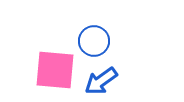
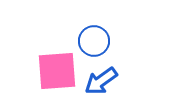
pink square: moved 2 px right, 1 px down; rotated 9 degrees counterclockwise
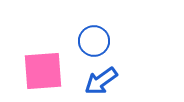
pink square: moved 14 px left
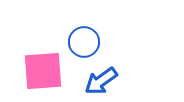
blue circle: moved 10 px left, 1 px down
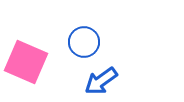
pink square: moved 17 px left, 9 px up; rotated 27 degrees clockwise
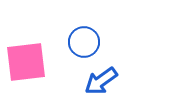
pink square: rotated 30 degrees counterclockwise
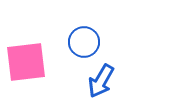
blue arrow: rotated 24 degrees counterclockwise
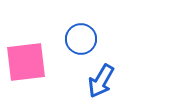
blue circle: moved 3 px left, 3 px up
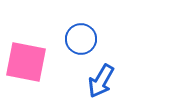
pink square: rotated 18 degrees clockwise
